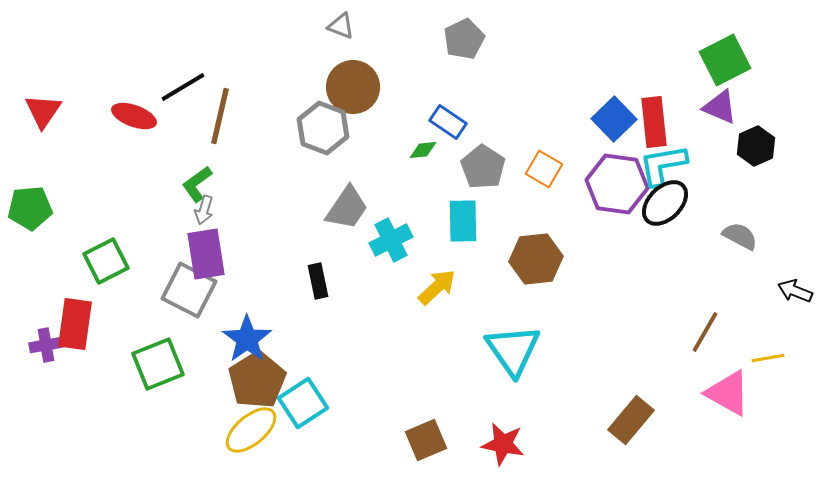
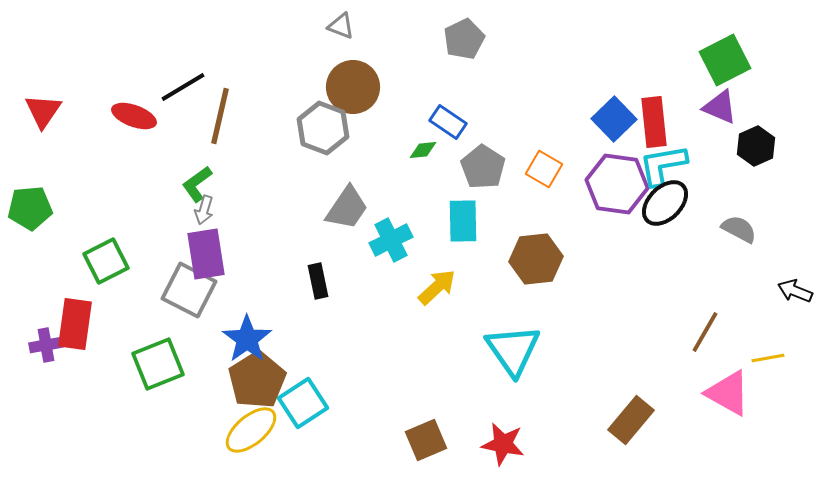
gray semicircle at (740, 236): moved 1 px left, 7 px up
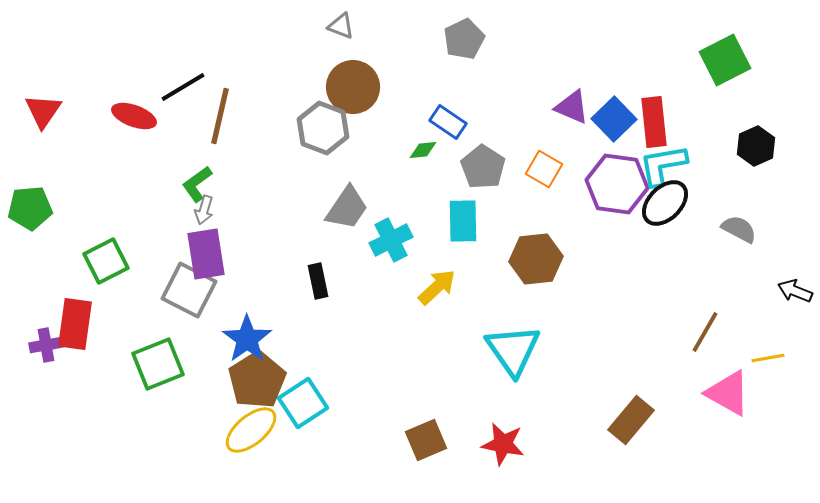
purple triangle at (720, 107): moved 148 px left
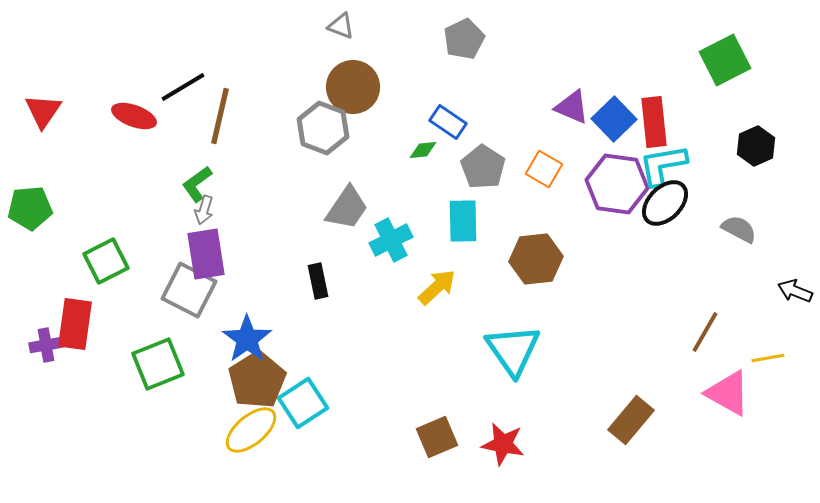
brown square at (426, 440): moved 11 px right, 3 px up
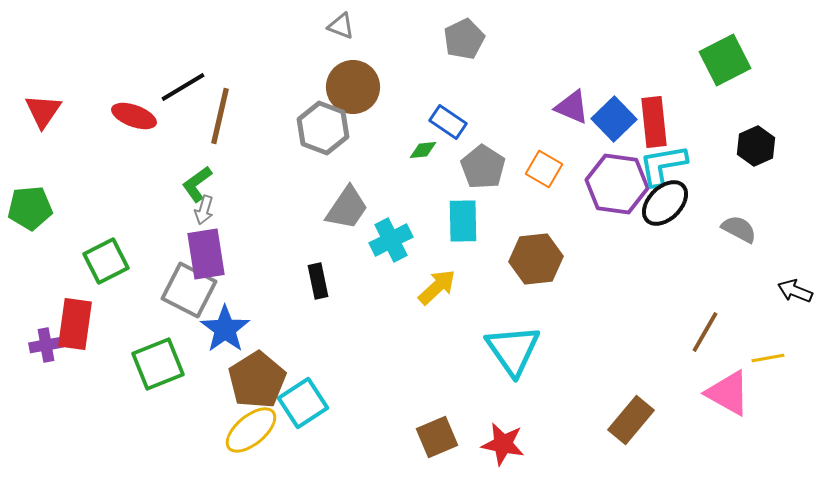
blue star at (247, 339): moved 22 px left, 10 px up
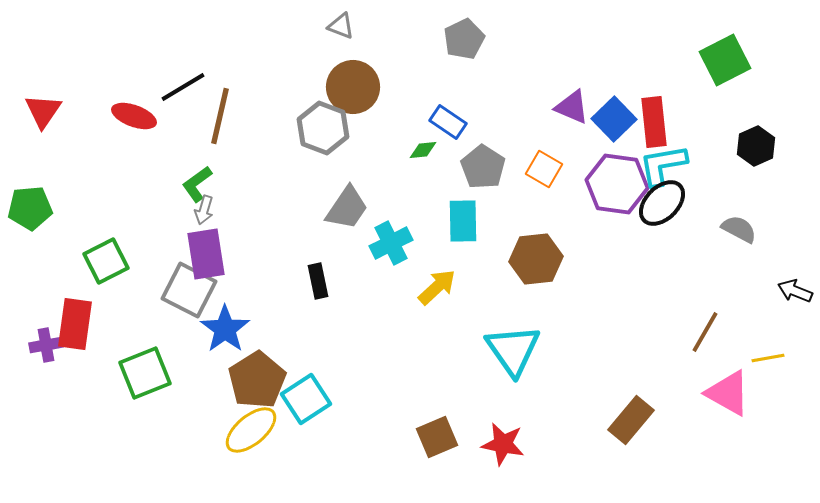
black ellipse at (665, 203): moved 3 px left
cyan cross at (391, 240): moved 3 px down
green square at (158, 364): moved 13 px left, 9 px down
cyan square at (303, 403): moved 3 px right, 4 px up
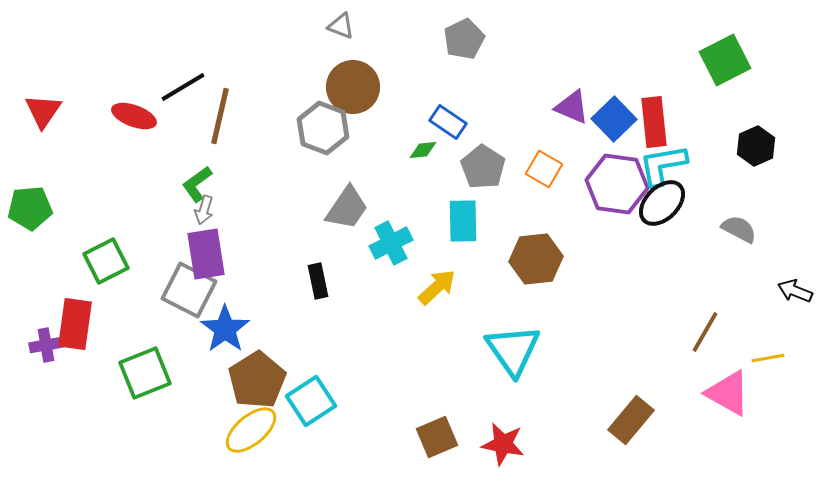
cyan square at (306, 399): moved 5 px right, 2 px down
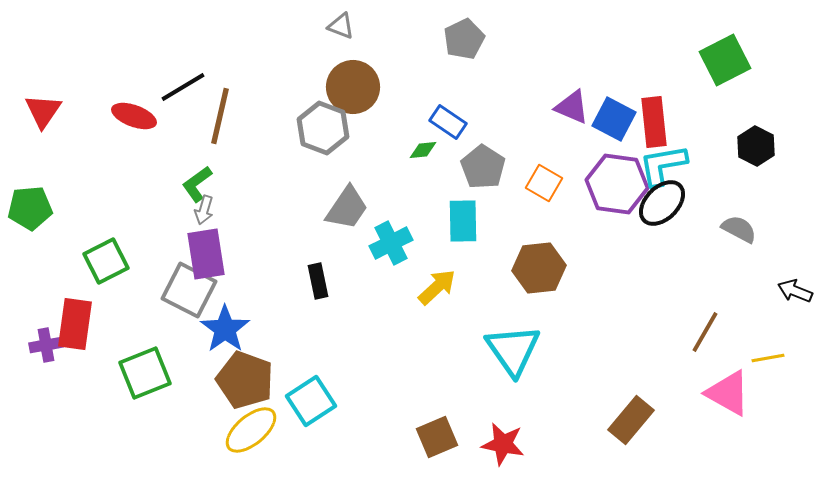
blue square at (614, 119): rotated 18 degrees counterclockwise
black hexagon at (756, 146): rotated 9 degrees counterclockwise
orange square at (544, 169): moved 14 px down
brown hexagon at (536, 259): moved 3 px right, 9 px down
brown pentagon at (257, 380): moved 12 px left; rotated 20 degrees counterclockwise
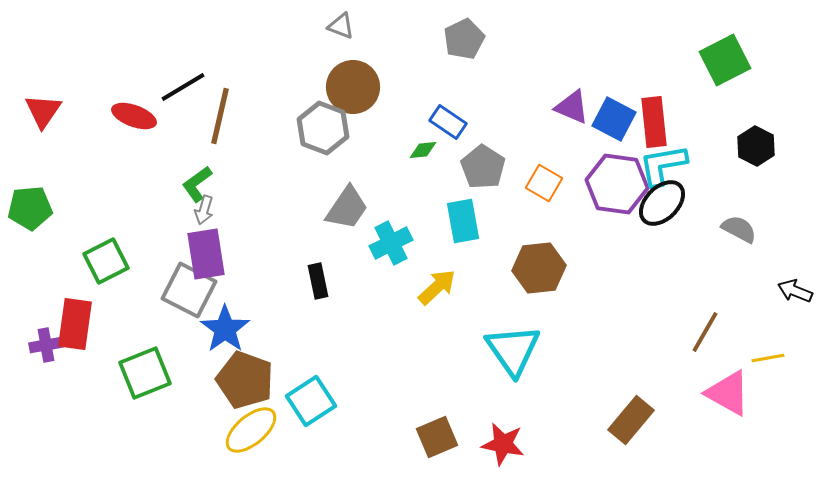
cyan rectangle at (463, 221): rotated 9 degrees counterclockwise
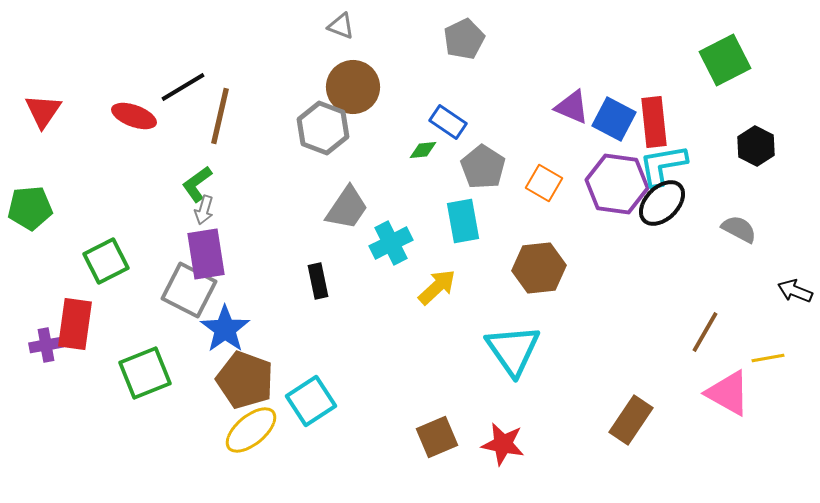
brown rectangle at (631, 420): rotated 6 degrees counterclockwise
